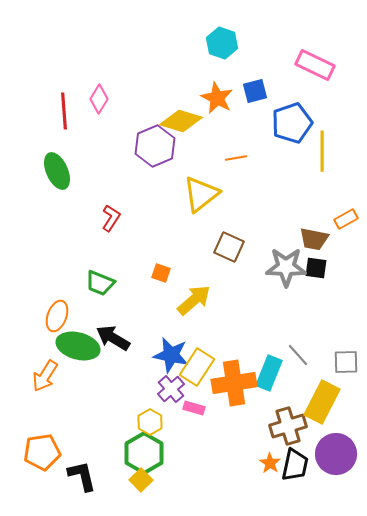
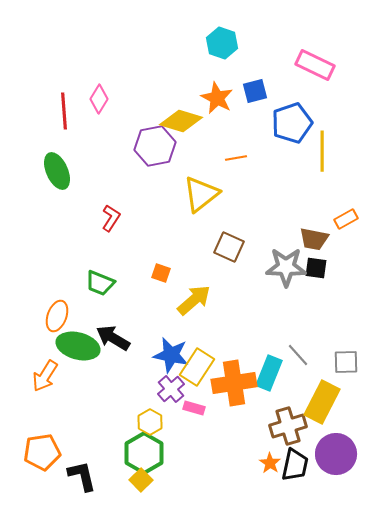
purple hexagon at (155, 146): rotated 12 degrees clockwise
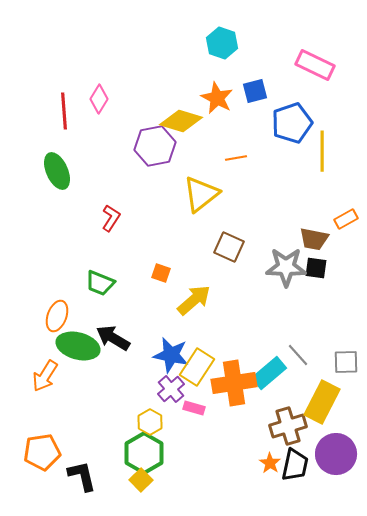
cyan rectangle at (269, 373): rotated 28 degrees clockwise
